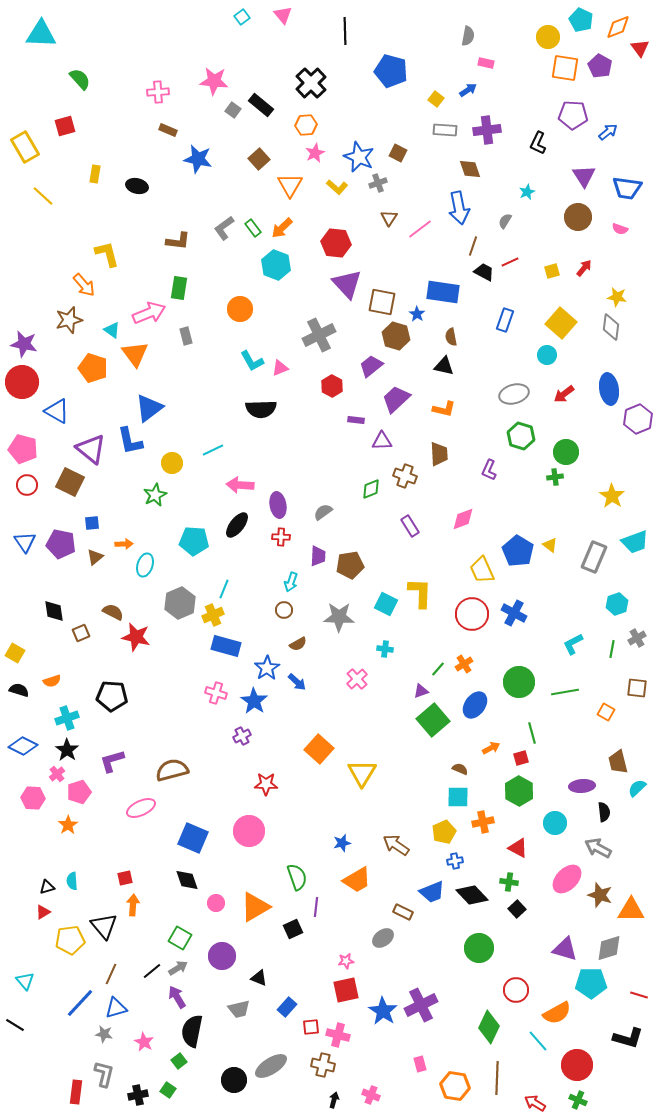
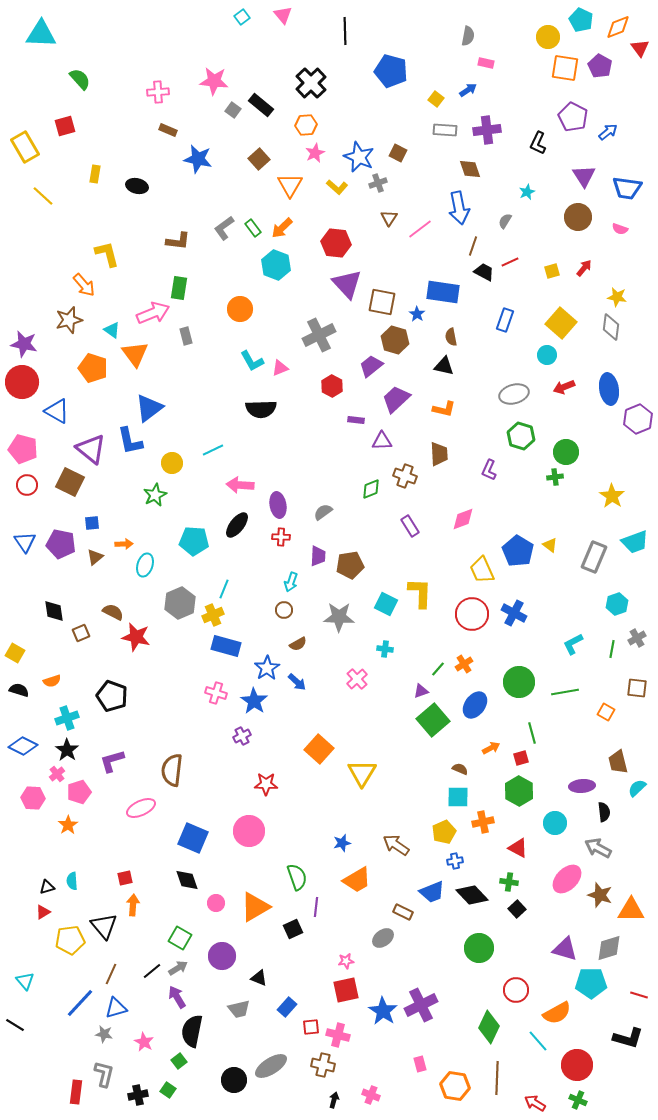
purple pentagon at (573, 115): moved 2 px down; rotated 24 degrees clockwise
pink arrow at (149, 313): moved 4 px right
brown hexagon at (396, 336): moved 1 px left, 4 px down
red arrow at (564, 394): moved 7 px up; rotated 15 degrees clockwise
black pentagon at (112, 696): rotated 16 degrees clockwise
brown semicircle at (172, 770): rotated 68 degrees counterclockwise
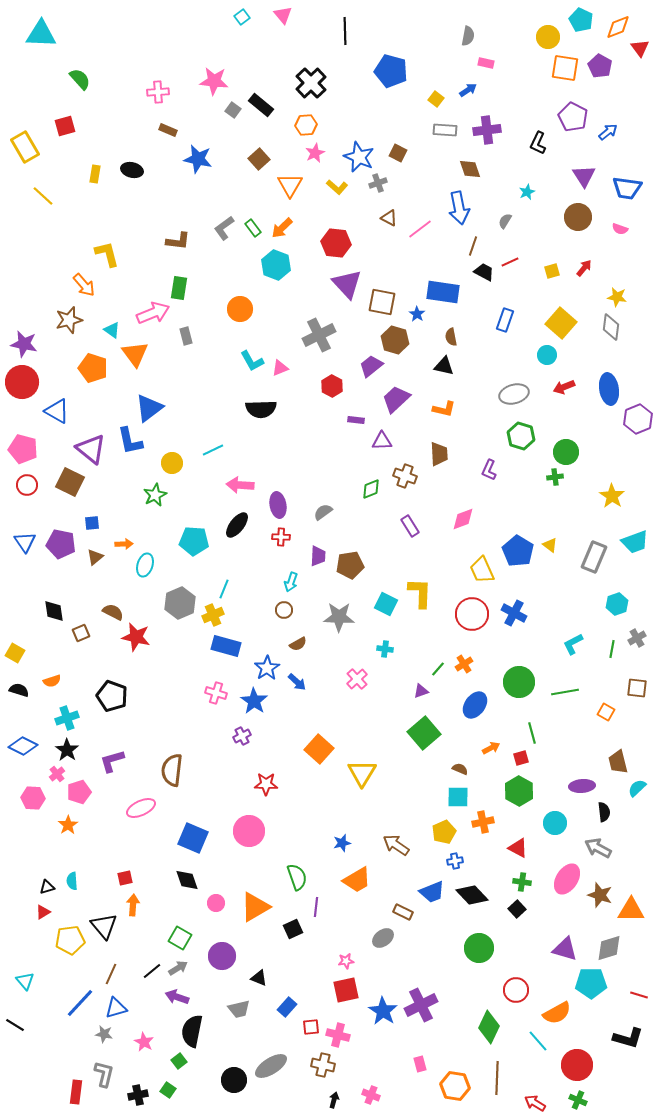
black ellipse at (137, 186): moved 5 px left, 16 px up
brown triangle at (389, 218): rotated 36 degrees counterclockwise
green square at (433, 720): moved 9 px left, 13 px down
pink ellipse at (567, 879): rotated 12 degrees counterclockwise
green cross at (509, 882): moved 13 px right
purple arrow at (177, 997): rotated 40 degrees counterclockwise
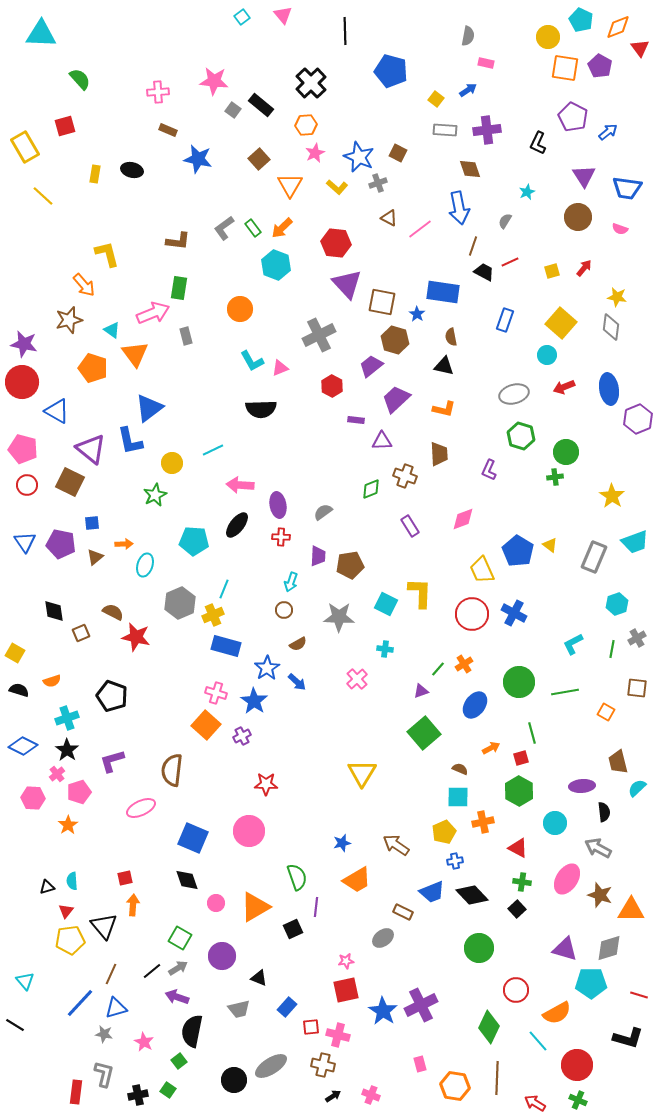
orange square at (319, 749): moved 113 px left, 24 px up
red triangle at (43, 912): moved 23 px right, 1 px up; rotated 21 degrees counterclockwise
black arrow at (334, 1100): moved 1 px left, 4 px up; rotated 42 degrees clockwise
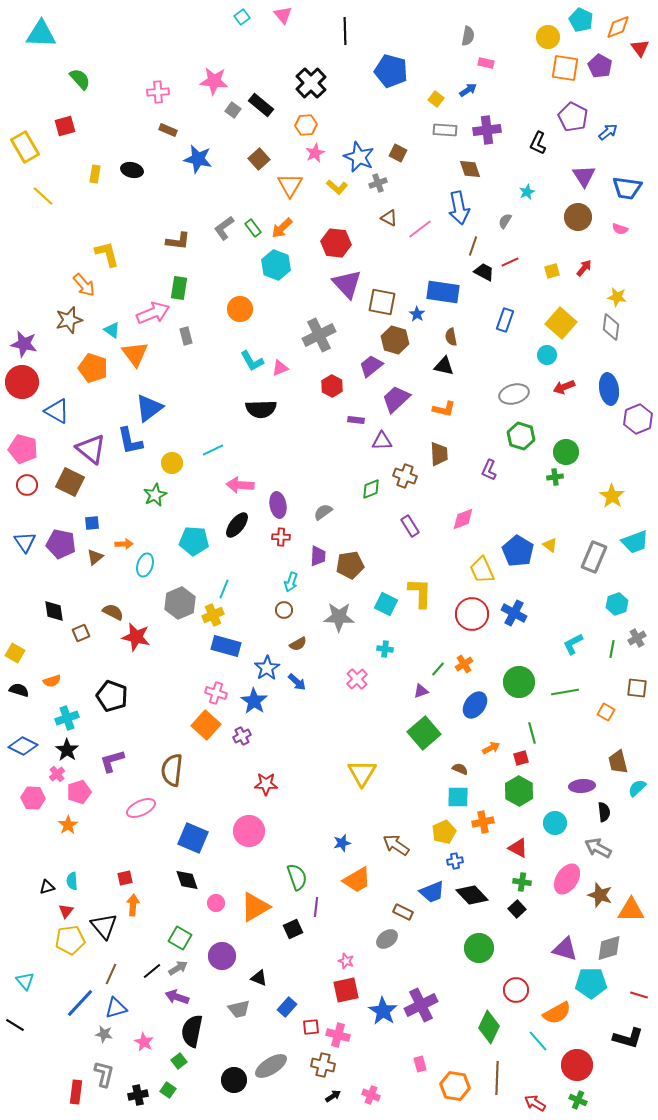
gray ellipse at (383, 938): moved 4 px right, 1 px down
pink star at (346, 961): rotated 28 degrees clockwise
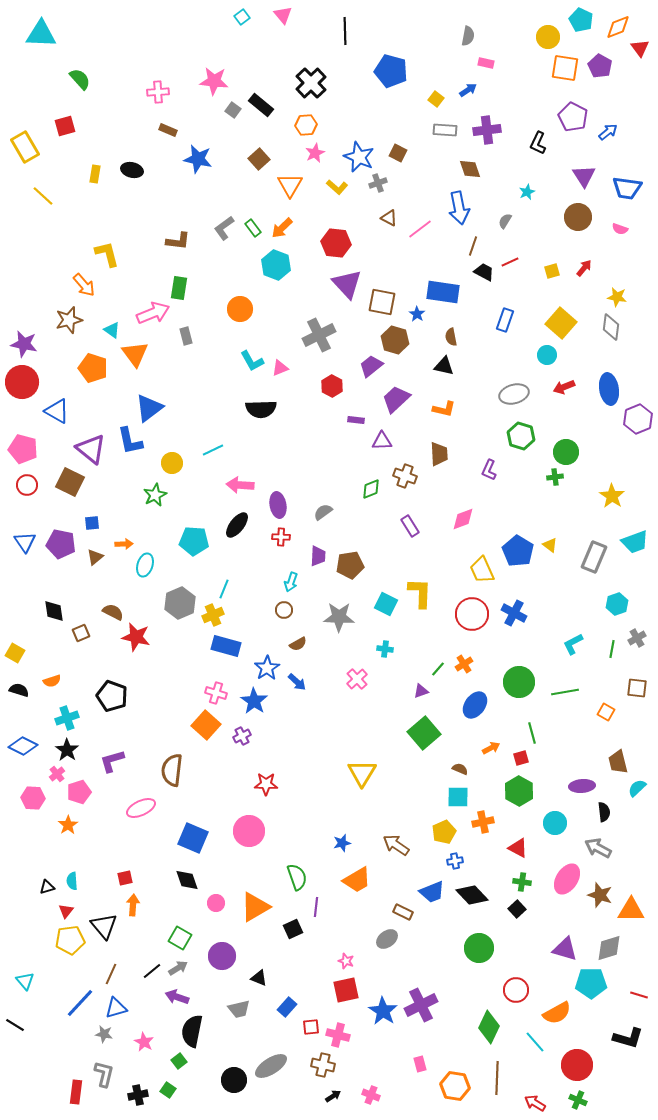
cyan line at (538, 1041): moved 3 px left, 1 px down
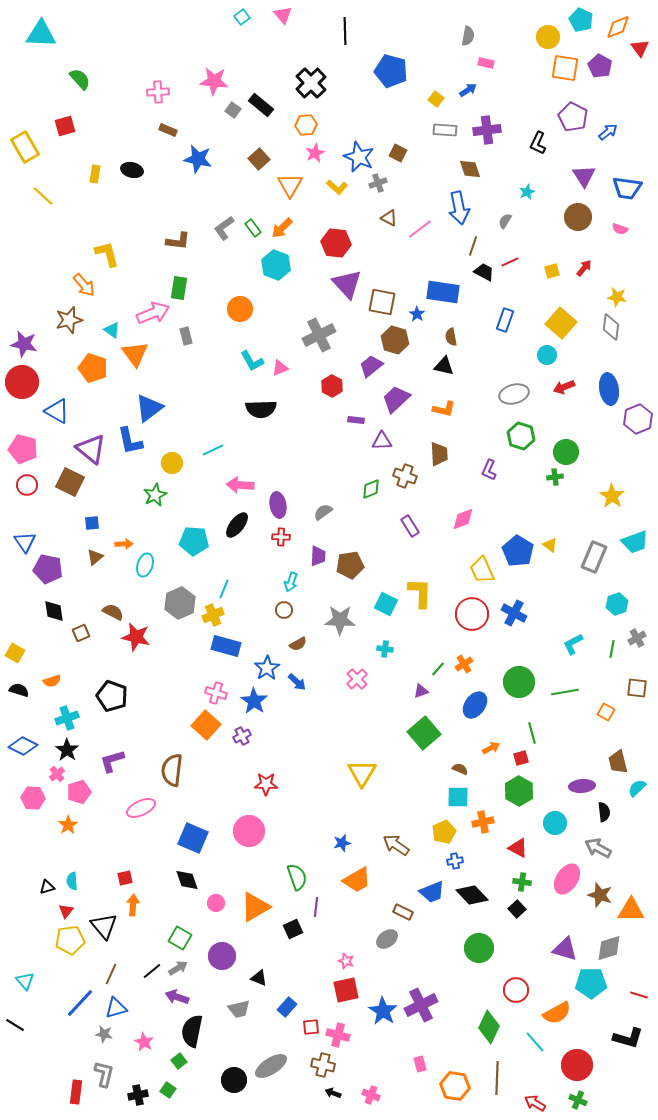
purple pentagon at (61, 544): moved 13 px left, 25 px down
gray star at (339, 617): moved 1 px right, 3 px down
black arrow at (333, 1096): moved 3 px up; rotated 126 degrees counterclockwise
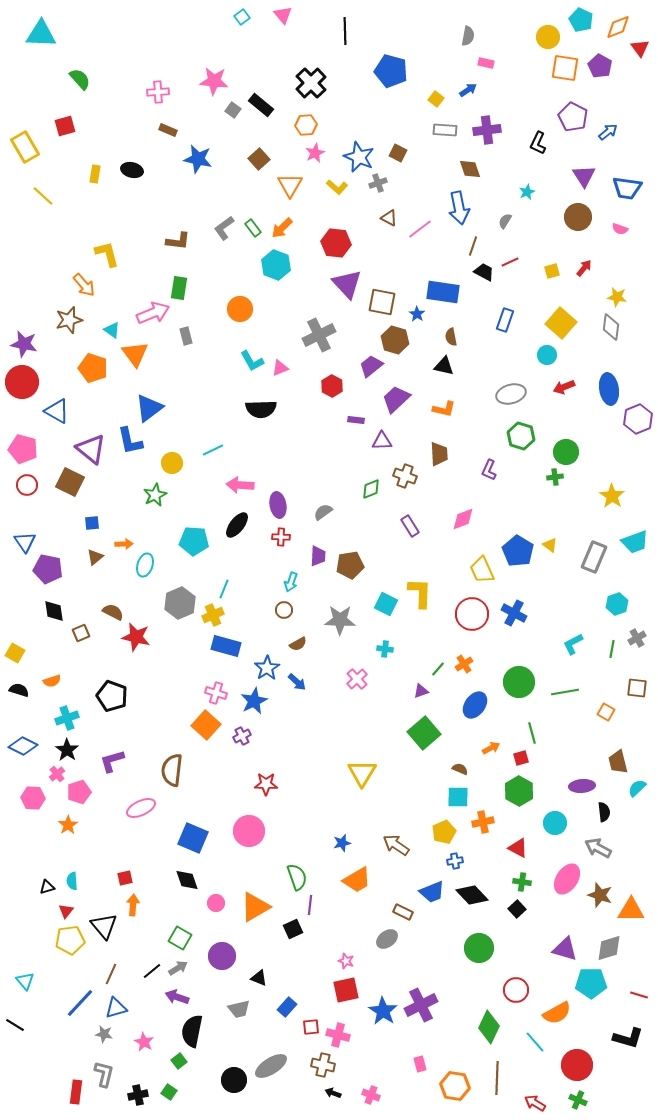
gray ellipse at (514, 394): moved 3 px left
blue star at (254, 701): rotated 12 degrees clockwise
purple line at (316, 907): moved 6 px left, 2 px up
green square at (168, 1090): moved 1 px right, 2 px down
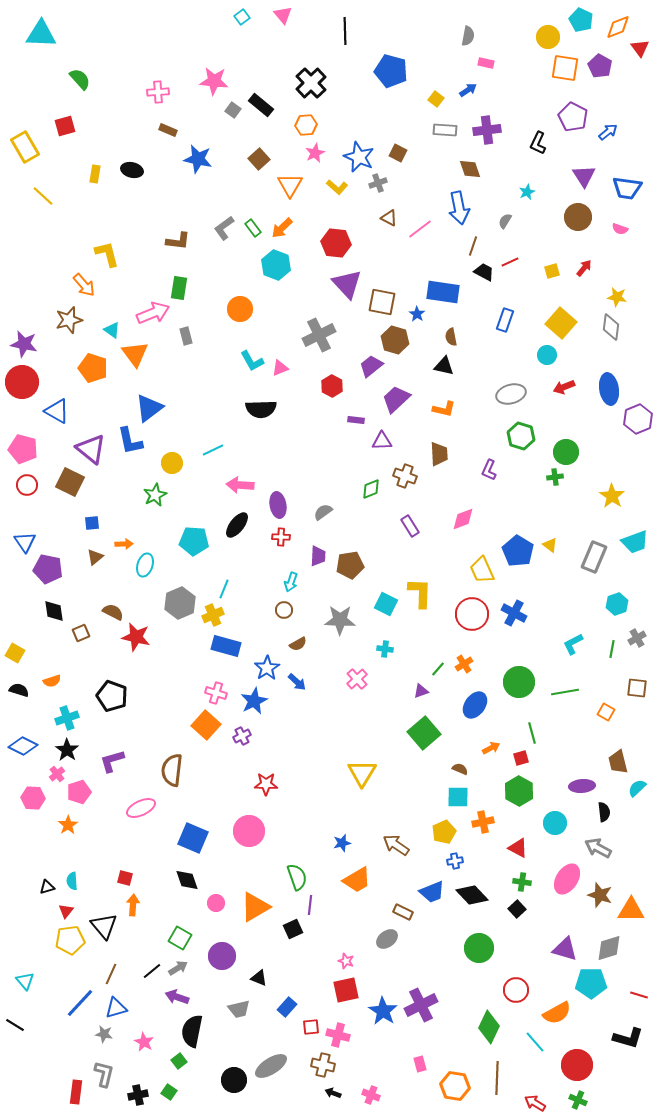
red square at (125, 878): rotated 28 degrees clockwise
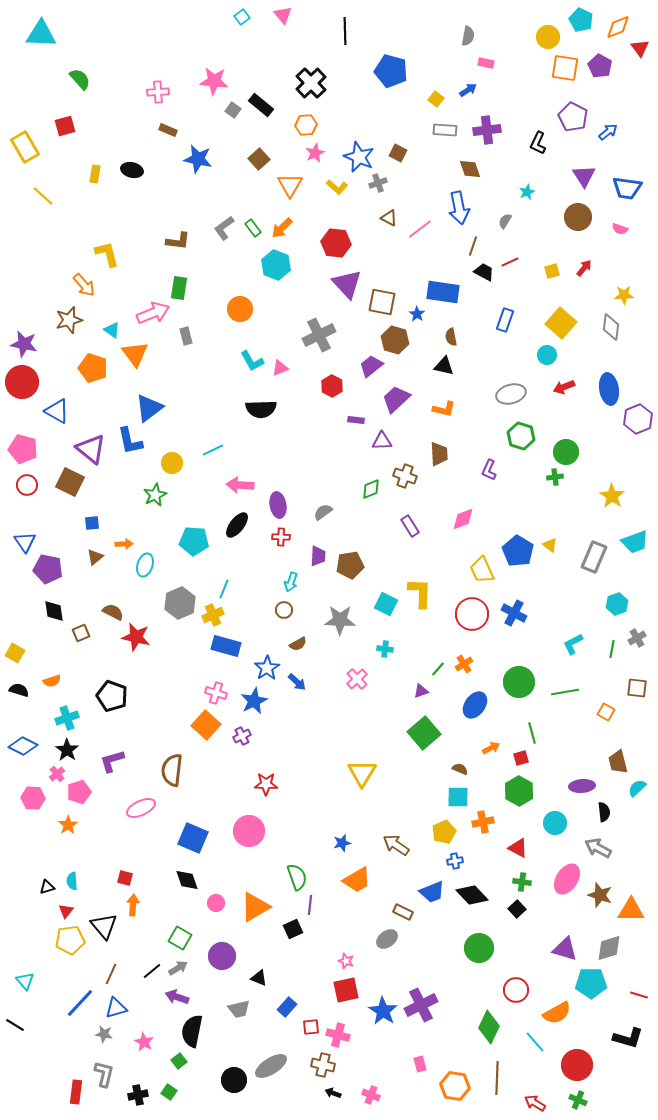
yellow star at (617, 297): moved 7 px right, 2 px up; rotated 12 degrees counterclockwise
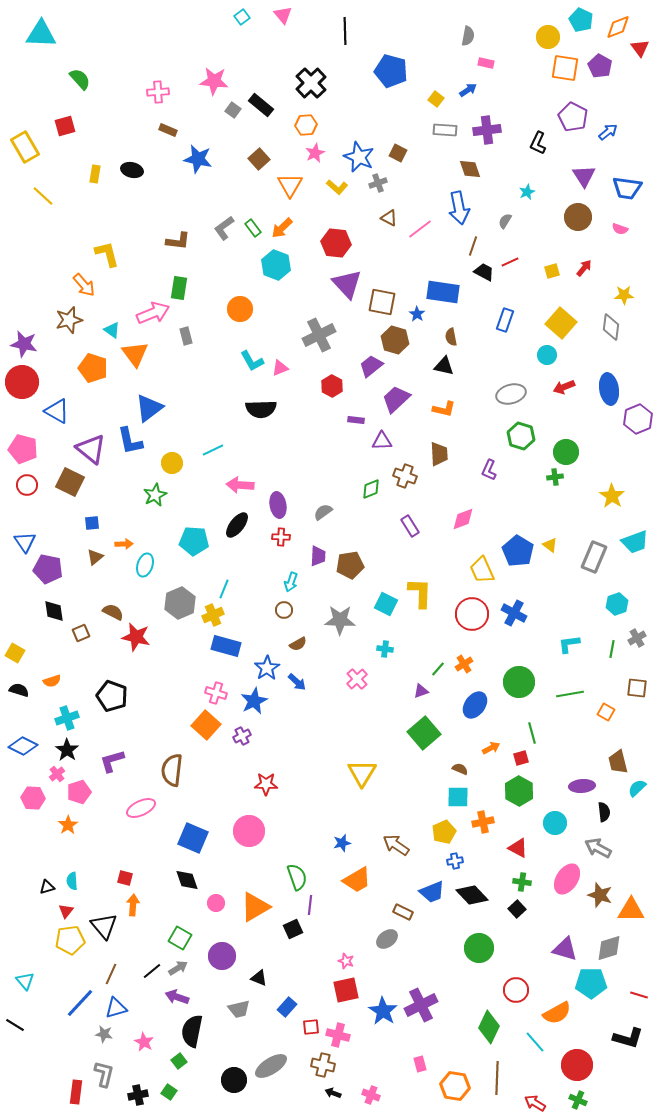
cyan L-shape at (573, 644): moved 4 px left; rotated 20 degrees clockwise
green line at (565, 692): moved 5 px right, 2 px down
